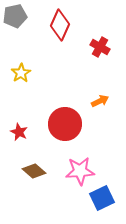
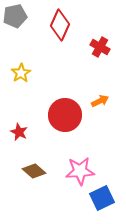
red circle: moved 9 px up
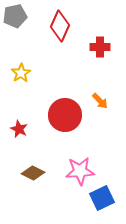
red diamond: moved 1 px down
red cross: rotated 30 degrees counterclockwise
orange arrow: rotated 72 degrees clockwise
red star: moved 3 px up
brown diamond: moved 1 px left, 2 px down; rotated 15 degrees counterclockwise
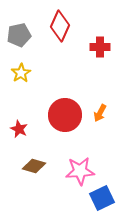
gray pentagon: moved 4 px right, 19 px down
orange arrow: moved 12 px down; rotated 72 degrees clockwise
brown diamond: moved 1 px right, 7 px up; rotated 10 degrees counterclockwise
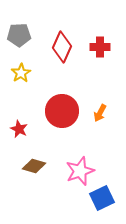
red diamond: moved 2 px right, 21 px down
gray pentagon: rotated 10 degrees clockwise
red circle: moved 3 px left, 4 px up
pink star: rotated 16 degrees counterclockwise
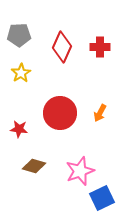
red circle: moved 2 px left, 2 px down
red star: rotated 18 degrees counterclockwise
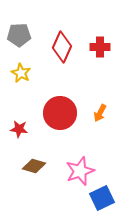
yellow star: rotated 12 degrees counterclockwise
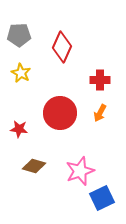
red cross: moved 33 px down
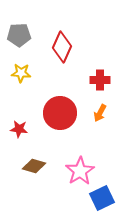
yellow star: rotated 24 degrees counterclockwise
pink star: rotated 12 degrees counterclockwise
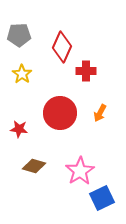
yellow star: moved 1 px right, 1 px down; rotated 30 degrees clockwise
red cross: moved 14 px left, 9 px up
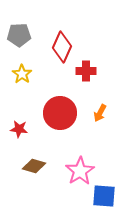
blue square: moved 2 px right, 2 px up; rotated 30 degrees clockwise
